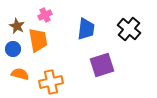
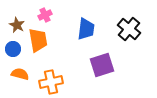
brown star: moved 1 px up
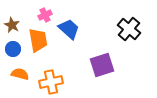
brown star: moved 5 px left
blue trapezoid: moved 17 px left; rotated 55 degrees counterclockwise
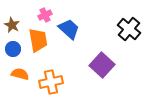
purple square: rotated 30 degrees counterclockwise
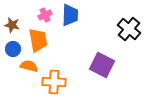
brown star: rotated 14 degrees counterclockwise
blue trapezoid: moved 1 px right, 14 px up; rotated 50 degrees clockwise
purple square: rotated 15 degrees counterclockwise
orange semicircle: moved 9 px right, 8 px up
orange cross: moved 3 px right; rotated 15 degrees clockwise
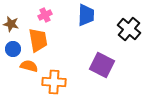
blue trapezoid: moved 16 px right
brown star: moved 1 px left, 1 px up
